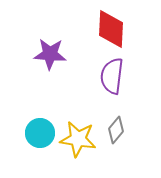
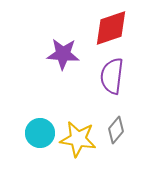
red diamond: moved 1 px up; rotated 69 degrees clockwise
purple star: moved 13 px right
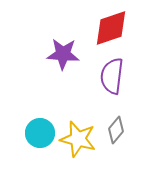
yellow star: rotated 6 degrees clockwise
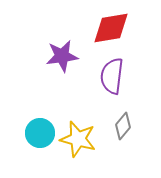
red diamond: rotated 9 degrees clockwise
purple star: moved 1 px left, 2 px down; rotated 12 degrees counterclockwise
gray diamond: moved 7 px right, 4 px up
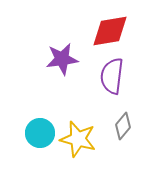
red diamond: moved 1 px left, 3 px down
purple star: moved 3 px down
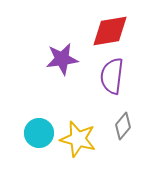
cyan circle: moved 1 px left
